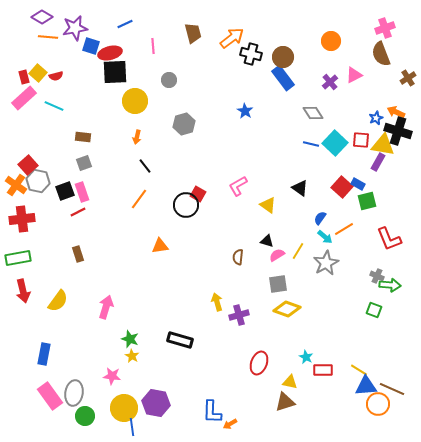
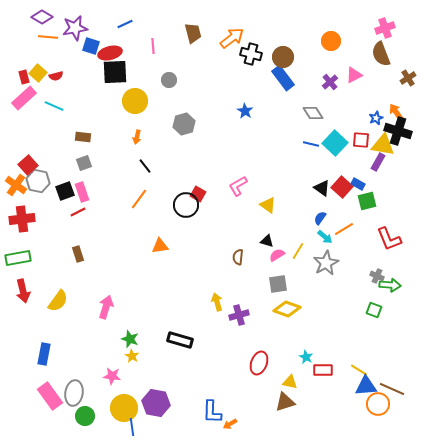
orange arrow at (396, 112): rotated 30 degrees clockwise
black triangle at (300, 188): moved 22 px right
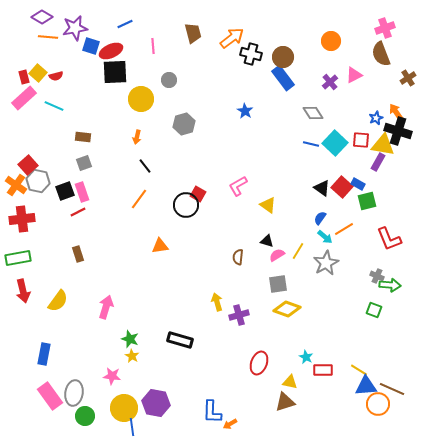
red ellipse at (110, 53): moved 1 px right, 2 px up; rotated 10 degrees counterclockwise
yellow circle at (135, 101): moved 6 px right, 2 px up
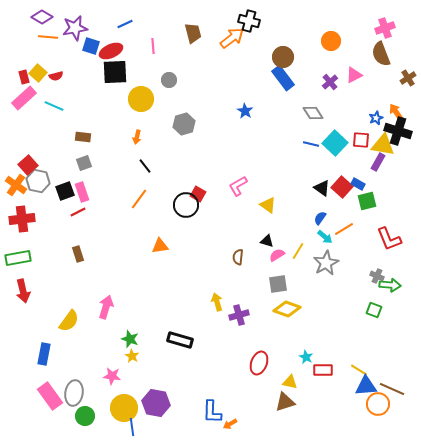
black cross at (251, 54): moved 2 px left, 33 px up
yellow semicircle at (58, 301): moved 11 px right, 20 px down
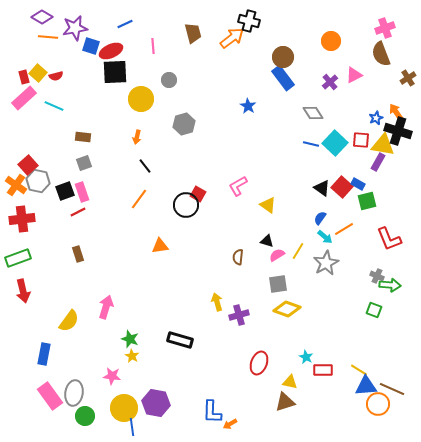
blue star at (245, 111): moved 3 px right, 5 px up
green rectangle at (18, 258): rotated 10 degrees counterclockwise
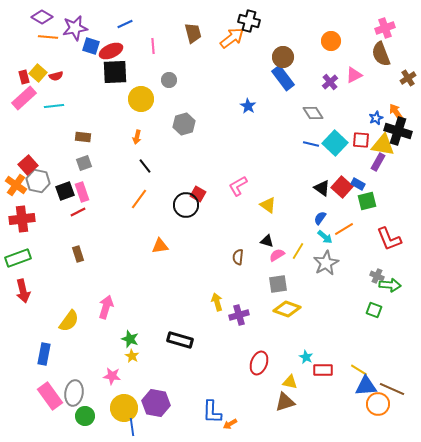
cyan line at (54, 106): rotated 30 degrees counterclockwise
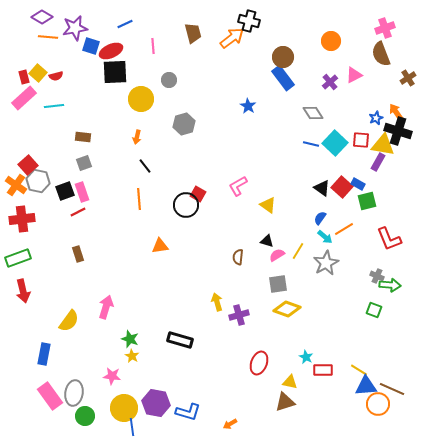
orange line at (139, 199): rotated 40 degrees counterclockwise
blue L-shape at (212, 412): moved 24 px left; rotated 75 degrees counterclockwise
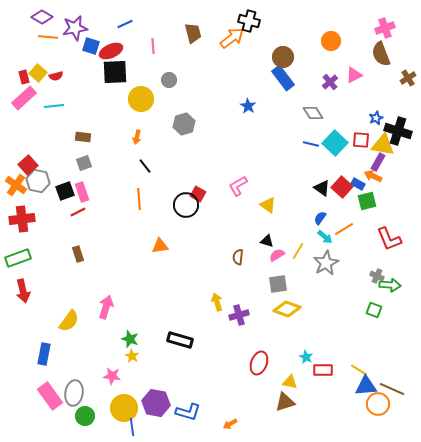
orange arrow at (396, 112): moved 23 px left, 64 px down; rotated 30 degrees counterclockwise
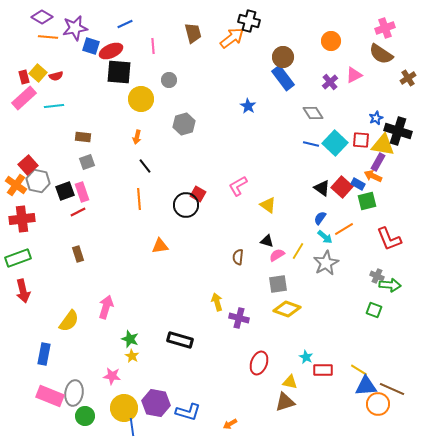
brown semicircle at (381, 54): rotated 35 degrees counterclockwise
black square at (115, 72): moved 4 px right; rotated 8 degrees clockwise
gray square at (84, 163): moved 3 px right, 1 px up
purple cross at (239, 315): moved 3 px down; rotated 30 degrees clockwise
pink rectangle at (50, 396): rotated 32 degrees counterclockwise
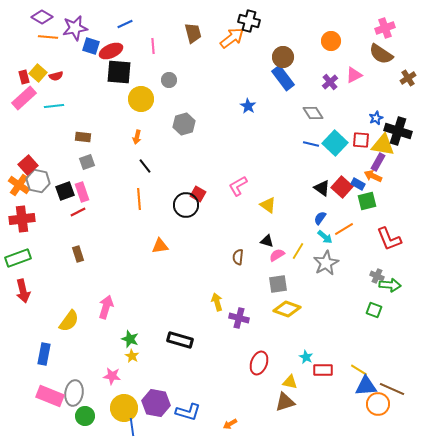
orange cross at (16, 185): moved 3 px right
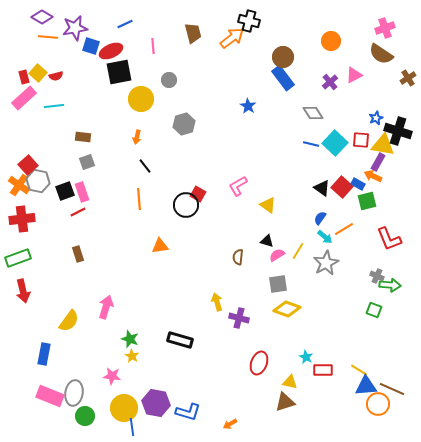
black square at (119, 72): rotated 16 degrees counterclockwise
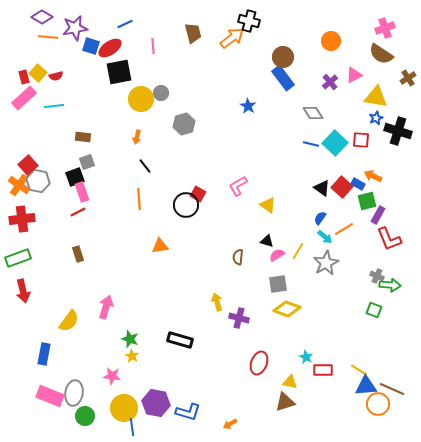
red ellipse at (111, 51): moved 1 px left, 3 px up; rotated 10 degrees counterclockwise
gray circle at (169, 80): moved 8 px left, 13 px down
yellow triangle at (383, 145): moved 7 px left, 48 px up
purple rectangle at (378, 162): moved 53 px down
black square at (65, 191): moved 10 px right, 14 px up
